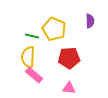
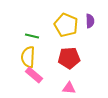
yellow pentagon: moved 12 px right, 4 px up
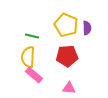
purple semicircle: moved 3 px left, 7 px down
red pentagon: moved 2 px left, 2 px up
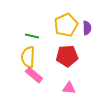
yellow pentagon: rotated 25 degrees clockwise
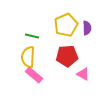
pink triangle: moved 14 px right, 14 px up; rotated 24 degrees clockwise
